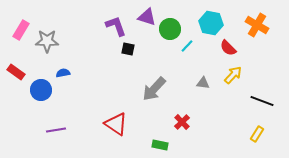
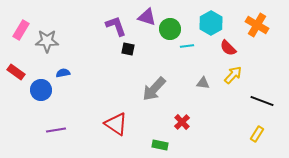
cyan hexagon: rotated 20 degrees clockwise
cyan line: rotated 40 degrees clockwise
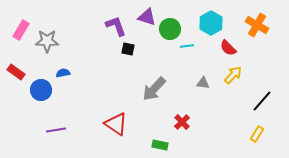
black line: rotated 70 degrees counterclockwise
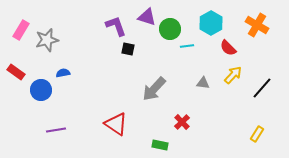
gray star: moved 1 px up; rotated 15 degrees counterclockwise
black line: moved 13 px up
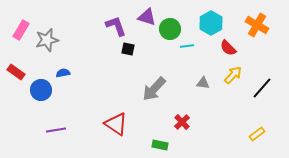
yellow rectangle: rotated 21 degrees clockwise
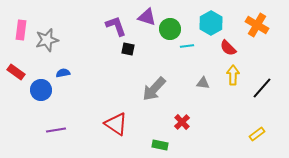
pink rectangle: rotated 24 degrees counterclockwise
yellow arrow: rotated 42 degrees counterclockwise
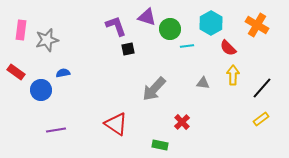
black square: rotated 24 degrees counterclockwise
yellow rectangle: moved 4 px right, 15 px up
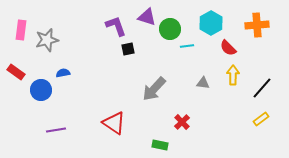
orange cross: rotated 35 degrees counterclockwise
red triangle: moved 2 px left, 1 px up
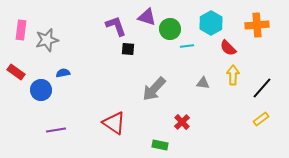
black square: rotated 16 degrees clockwise
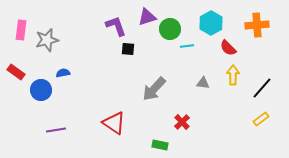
purple triangle: rotated 36 degrees counterclockwise
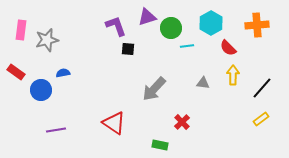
green circle: moved 1 px right, 1 px up
